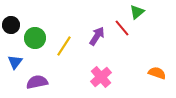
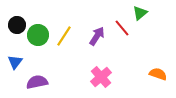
green triangle: moved 3 px right, 1 px down
black circle: moved 6 px right
green circle: moved 3 px right, 3 px up
yellow line: moved 10 px up
orange semicircle: moved 1 px right, 1 px down
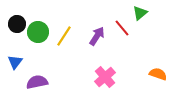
black circle: moved 1 px up
green circle: moved 3 px up
pink cross: moved 4 px right
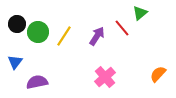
orange semicircle: rotated 66 degrees counterclockwise
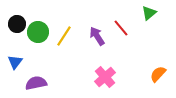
green triangle: moved 9 px right
red line: moved 1 px left
purple arrow: rotated 66 degrees counterclockwise
purple semicircle: moved 1 px left, 1 px down
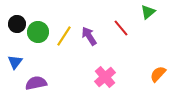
green triangle: moved 1 px left, 1 px up
purple arrow: moved 8 px left
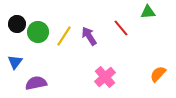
green triangle: rotated 35 degrees clockwise
